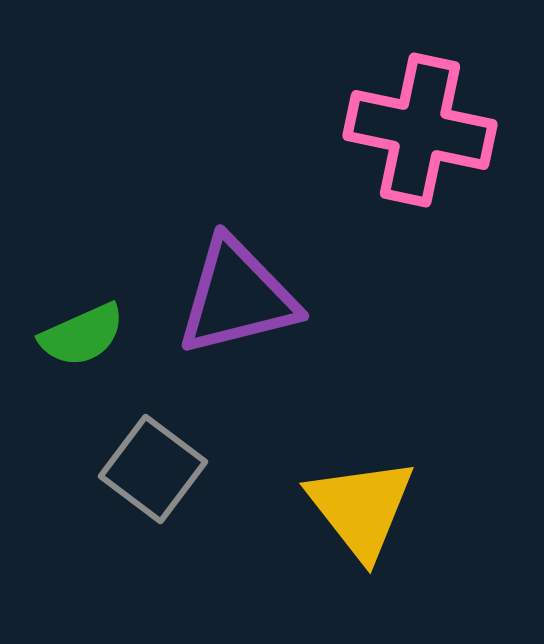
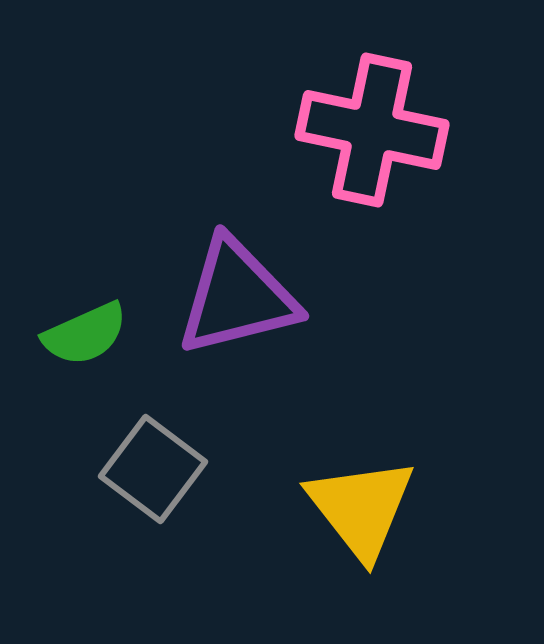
pink cross: moved 48 px left
green semicircle: moved 3 px right, 1 px up
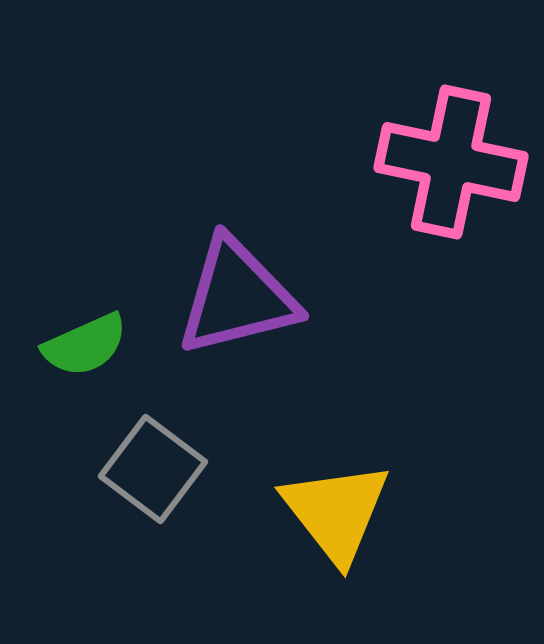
pink cross: moved 79 px right, 32 px down
green semicircle: moved 11 px down
yellow triangle: moved 25 px left, 4 px down
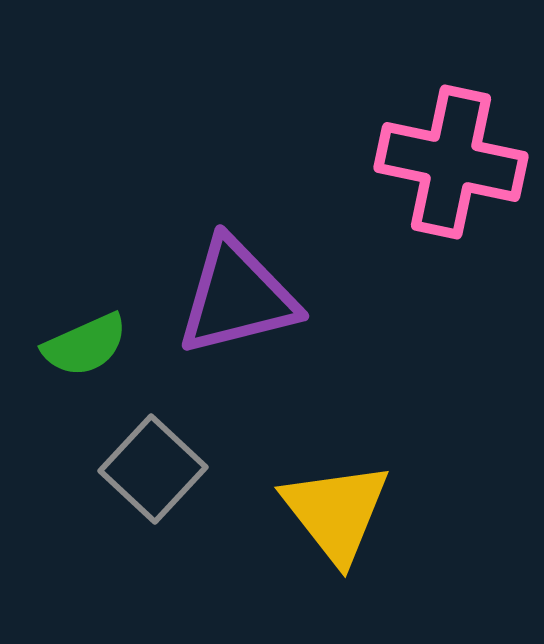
gray square: rotated 6 degrees clockwise
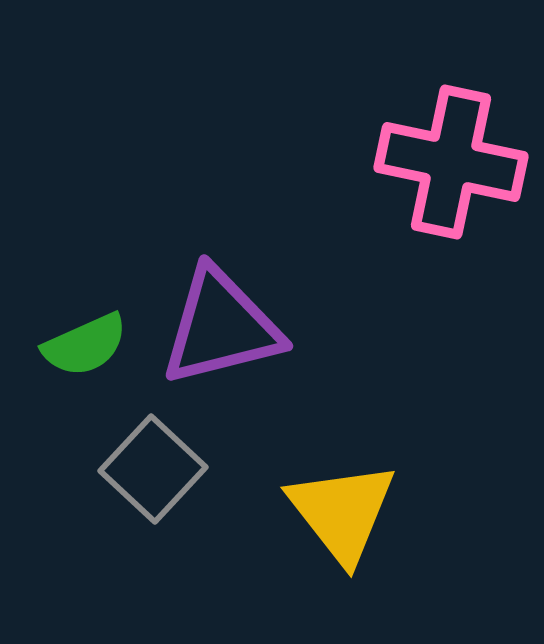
purple triangle: moved 16 px left, 30 px down
yellow triangle: moved 6 px right
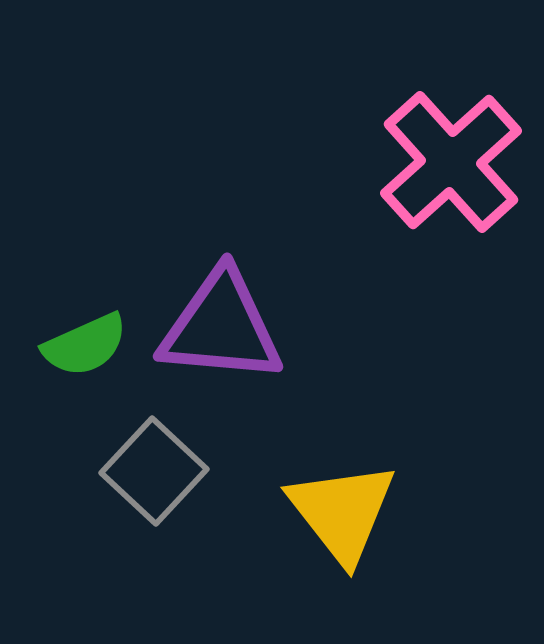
pink cross: rotated 36 degrees clockwise
purple triangle: rotated 19 degrees clockwise
gray square: moved 1 px right, 2 px down
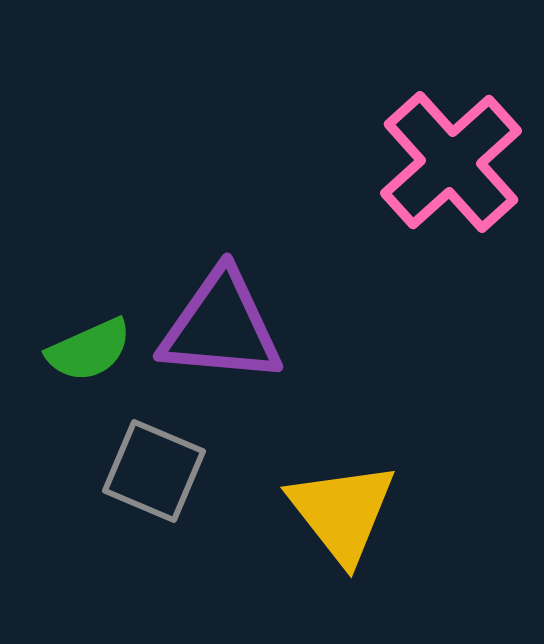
green semicircle: moved 4 px right, 5 px down
gray square: rotated 20 degrees counterclockwise
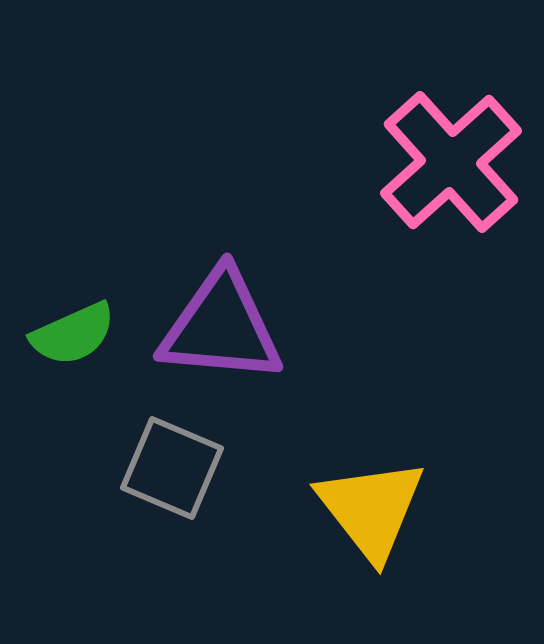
green semicircle: moved 16 px left, 16 px up
gray square: moved 18 px right, 3 px up
yellow triangle: moved 29 px right, 3 px up
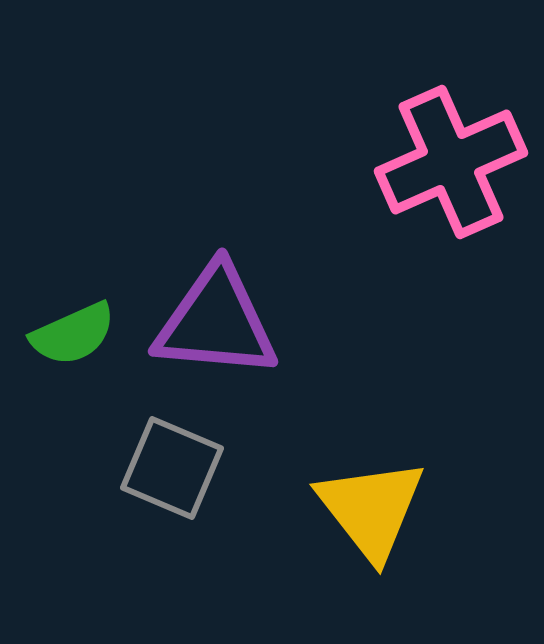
pink cross: rotated 18 degrees clockwise
purple triangle: moved 5 px left, 5 px up
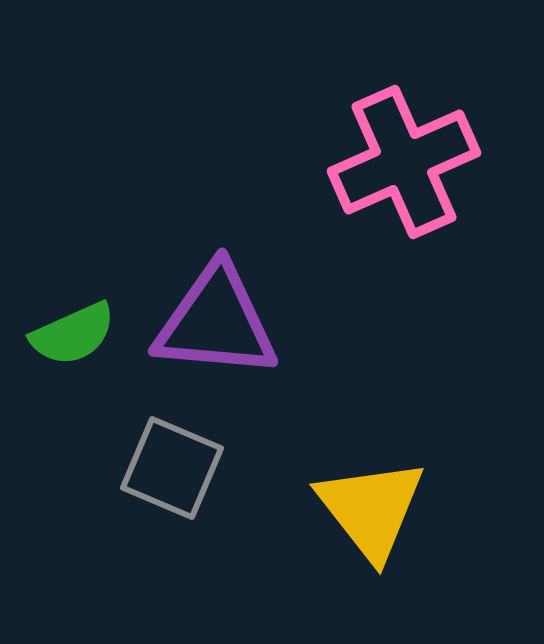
pink cross: moved 47 px left
